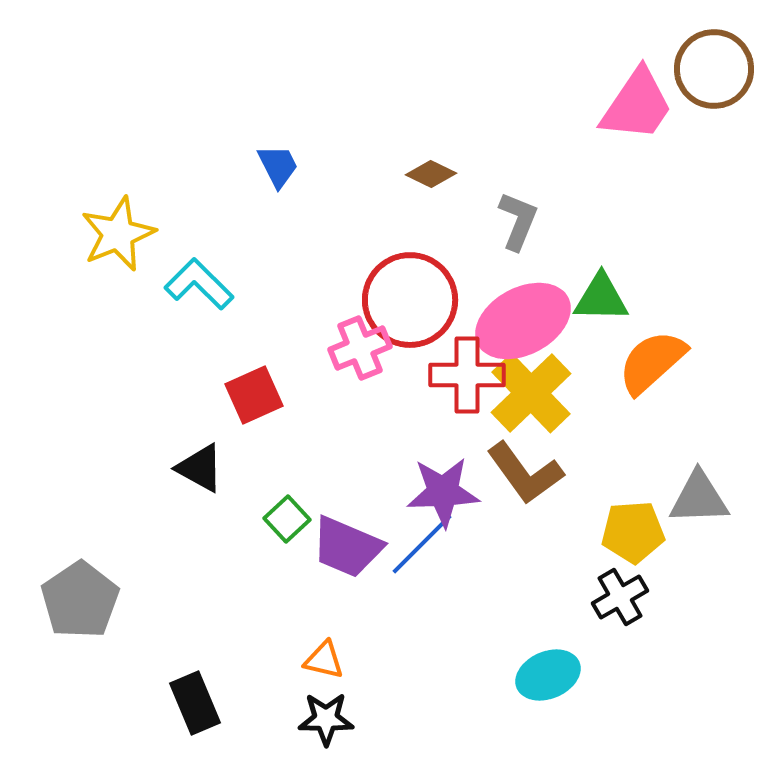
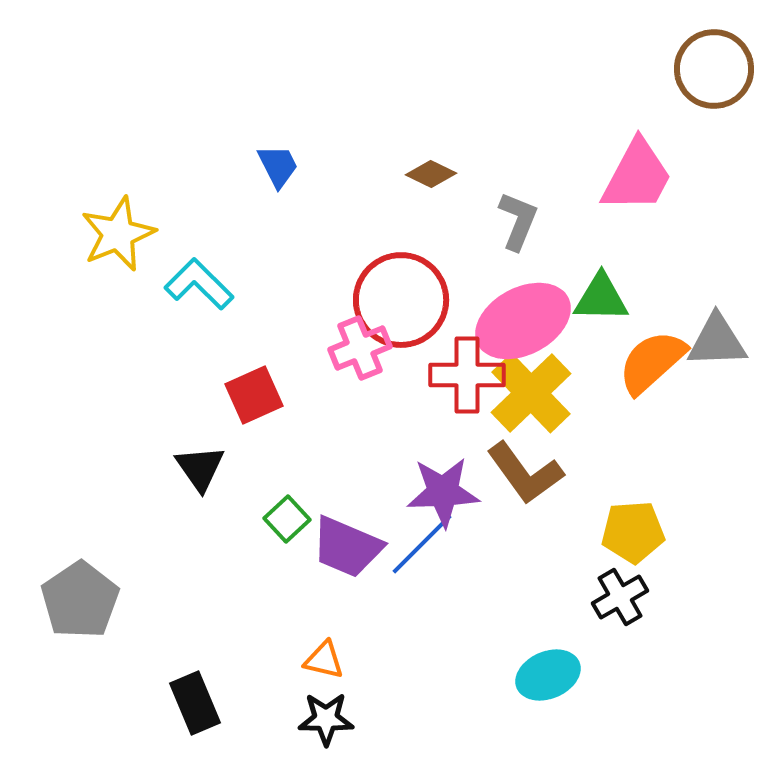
pink trapezoid: moved 71 px down; rotated 6 degrees counterclockwise
red circle: moved 9 px left
black triangle: rotated 26 degrees clockwise
gray triangle: moved 18 px right, 157 px up
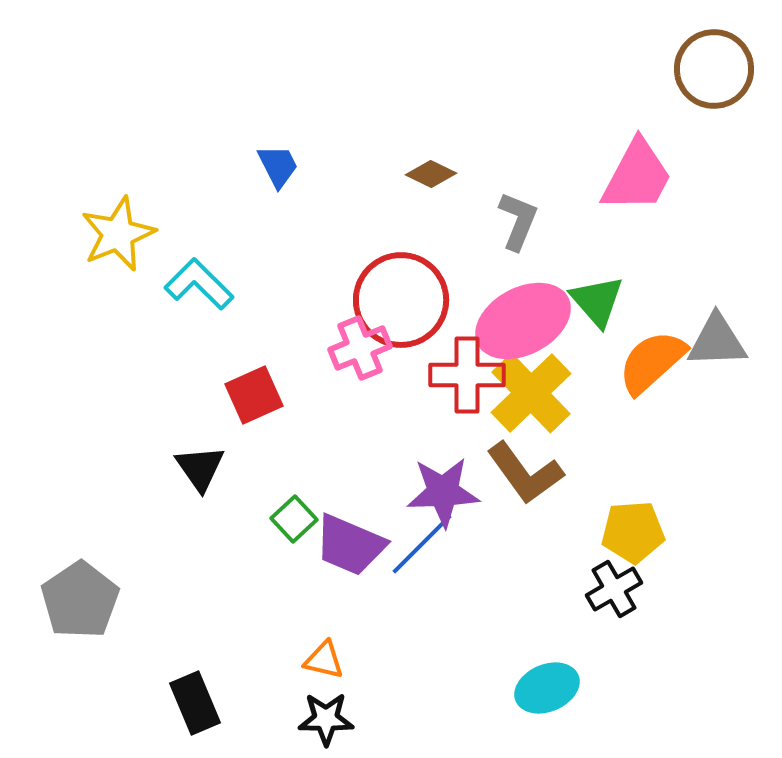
green triangle: moved 4 px left, 3 px down; rotated 48 degrees clockwise
green square: moved 7 px right
purple trapezoid: moved 3 px right, 2 px up
black cross: moved 6 px left, 8 px up
cyan ellipse: moved 1 px left, 13 px down
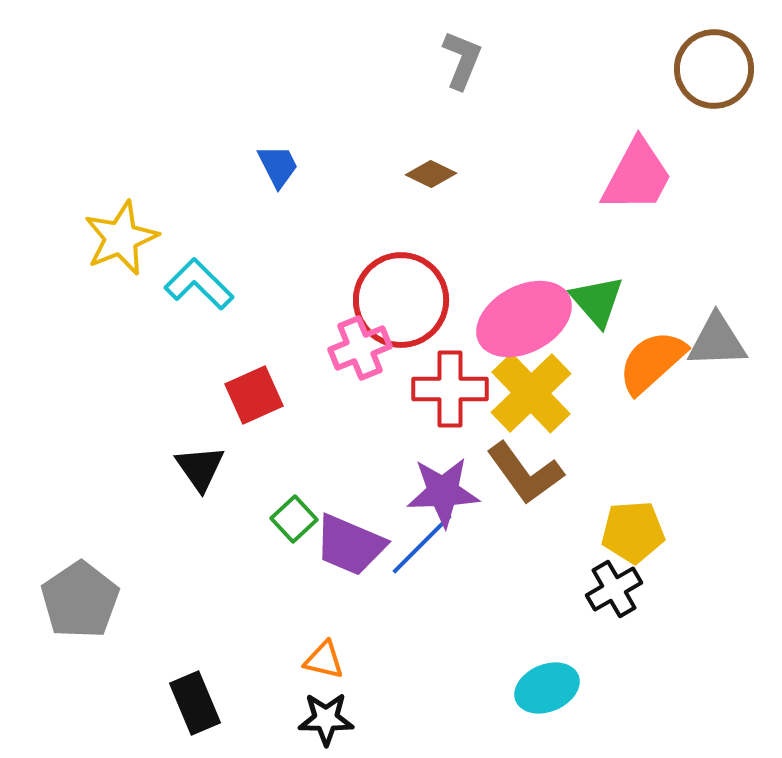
gray L-shape: moved 56 px left, 161 px up
yellow star: moved 3 px right, 4 px down
pink ellipse: moved 1 px right, 2 px up
red cross: moved 17 px left, 14 px down
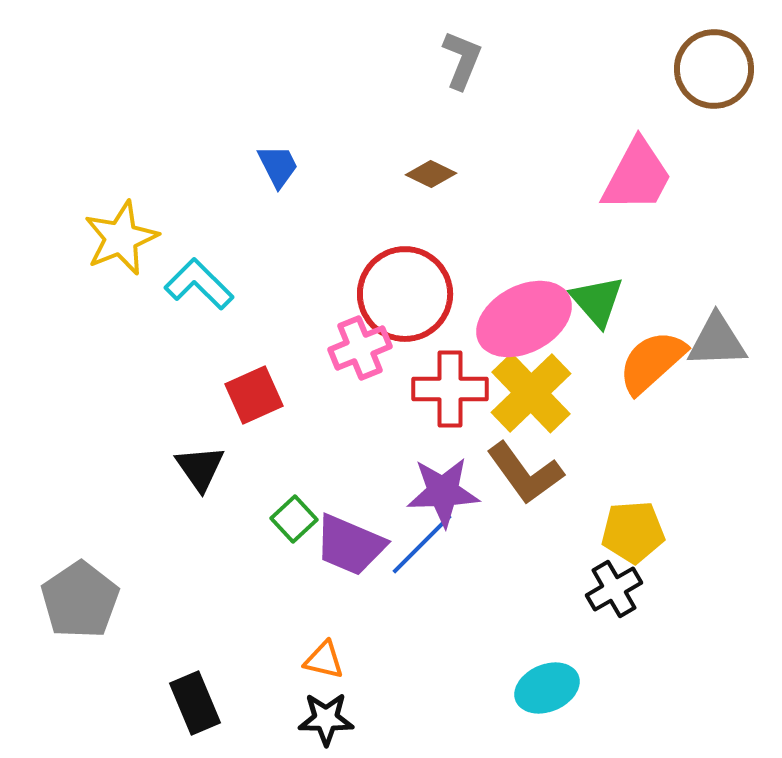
red circle: moved 4 px right, 6 px up
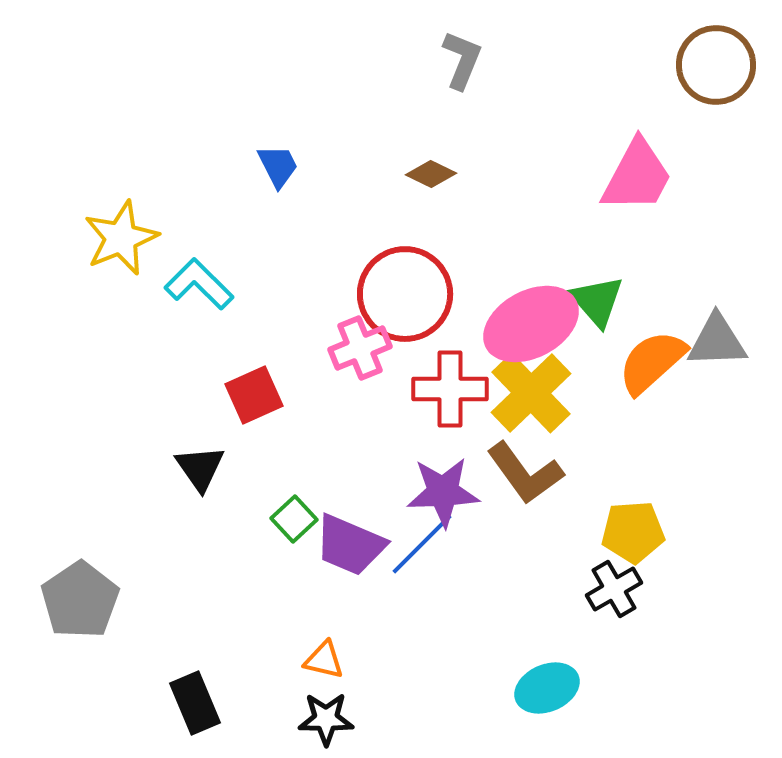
brown circle: moved 2 px right, 4 px up
pink ellipse: moved 7 px right, 5 px down
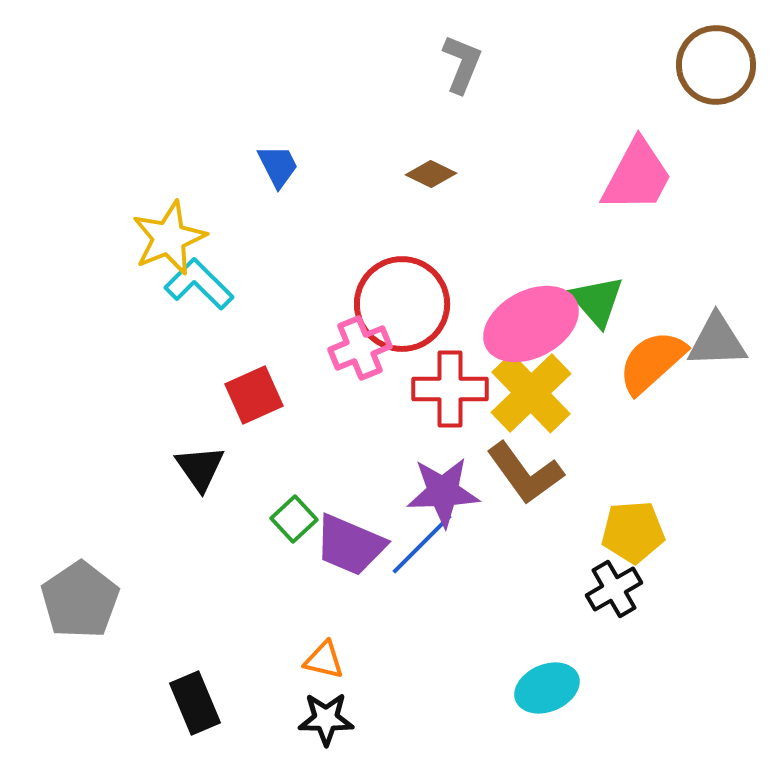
gray L-shape: moved 4 px down
yellow star: moved 48 px right
red circle: moved 3 px left, 10 px down
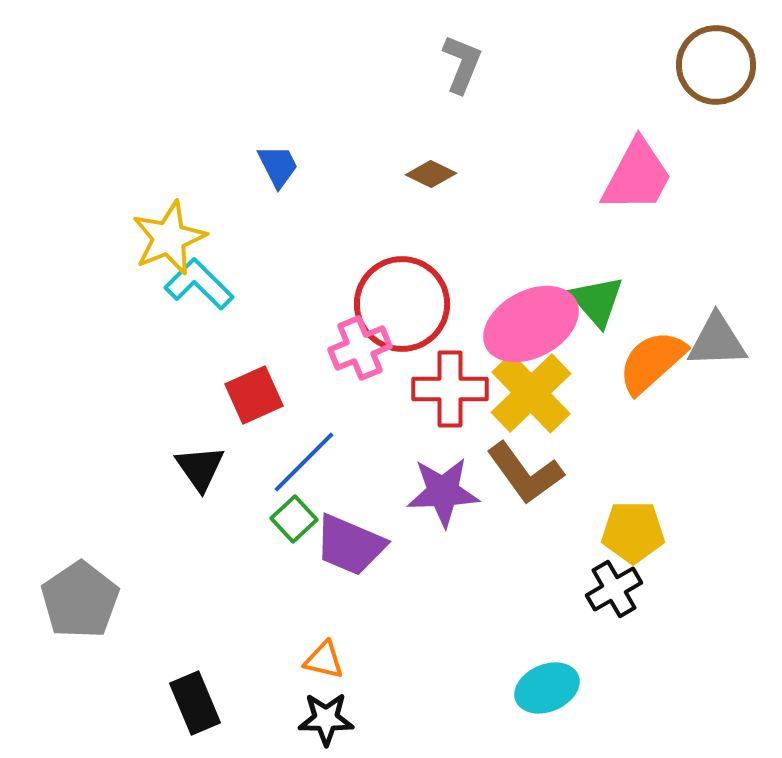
yellow pentagon: rotated 4 degrees clockwise
blue line: moved 118 px left, 82 px up
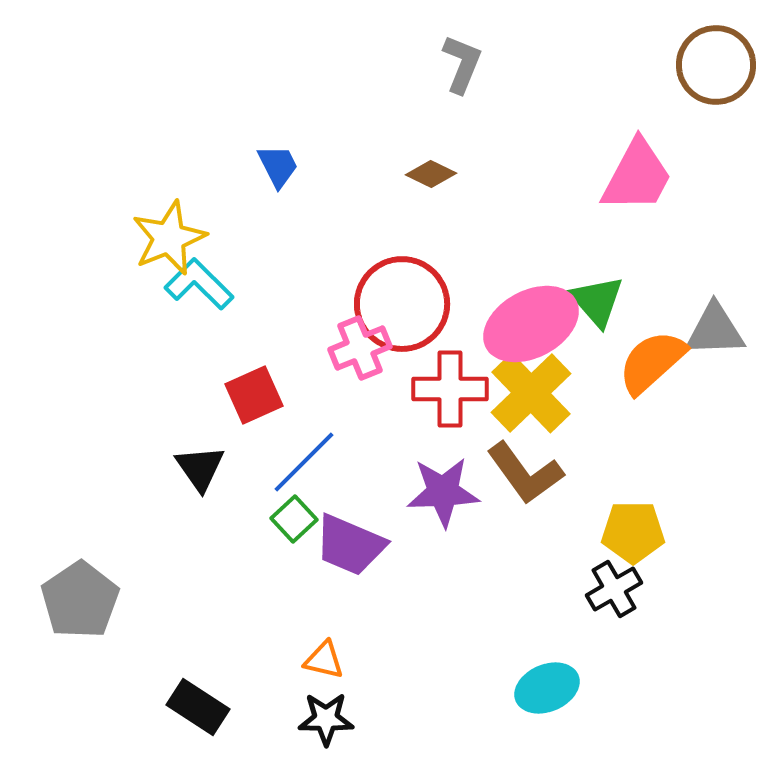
gray triangle: moved 2 px left, 11 px up
black rectangle: moved 3 px right, 4 px down; rotated 34 degrees counterclockwise
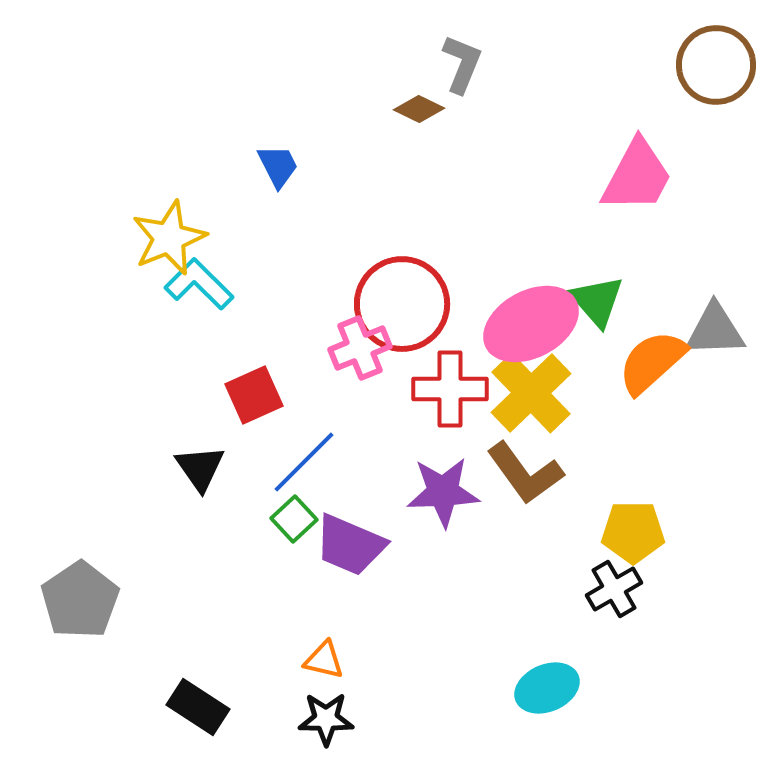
brown diamond: moved 12 px left, 65 px up
